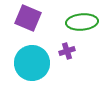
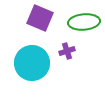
purple square: moved 12 px right
green ellipse: moved 2 px right
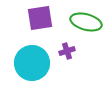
purple square: rotated 32 degrees counterclockwise
green ellipse: moved 2 px right; rotated 20 degrees clockwise
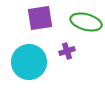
cyan circle: moved 3 px left, 1 px up
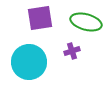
purple cross: moved 5 px right
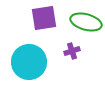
purple square: moved 4 px right
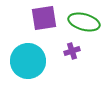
green ellipse: moved 2 px left
cyan circle: moved 1 px left, 1 px up
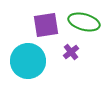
purple square: moved 2 px right, 7 px down
purple cross: moved 1 px left, 1 px down; rotated 21 degrees counterclockwise
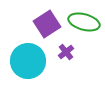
purple square: moved 1 px right, 1 px up; rotated 24 degrees counterclockwise
purple cross: moved 5 px left
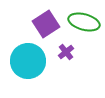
purple square: moved 1 px left
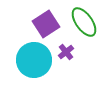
green ellipse: rotated 40 degrees clockwise
cyan circle: moved 6 px right, 1 px up
